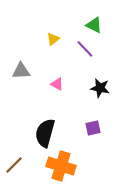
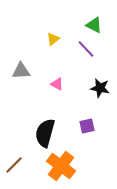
purple line: moved 1 px right
purple square: moved 6 px left, 2 px up
orange cross: rotated 20 degrees clockwise
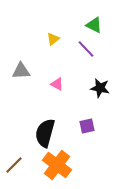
orange cross: moved 4 px left, 1 px up
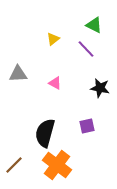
gray triangle: moved 3 px left, 3 px down
pink triangle: moved 2 px left, 1 px up
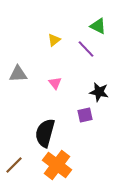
green triangle: moved 4 px right, 1 px down
yellow triangle: moved 1 px right, 1 px down
pink triangle: rotated 24 degrees clockwise
black star: moved 1 px left, 4 px down
purple square: moved 2 px left, 11 px up
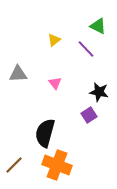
purple square: moved 4 px right; rotated 21 degrees counterclockwise
orange cross: rotated 16 degrees counterclockwise
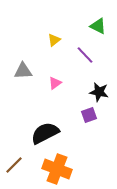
purple line: moved 1 px left, 6 px down
gray triangle: moved 5 px right, 3 px up
pink triangle: rotated 32 degrees clockwise
purple square: rotated 14 degrees clockwise
black semicircle: rotated 48 degrees clockwise
orange cross: moved 4 px down
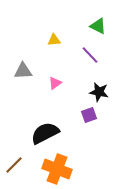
yellow triangle: rotated 32 degrees clockwise
purple line: moved 5 px right
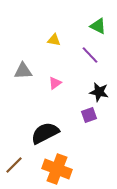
yellow triangle: rotated 16 degrees clockwise
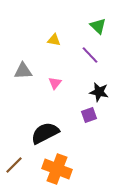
green triangle: rotated 18 degrees clockwise
pink triangle: rotated 16 degrees counterclockwise
